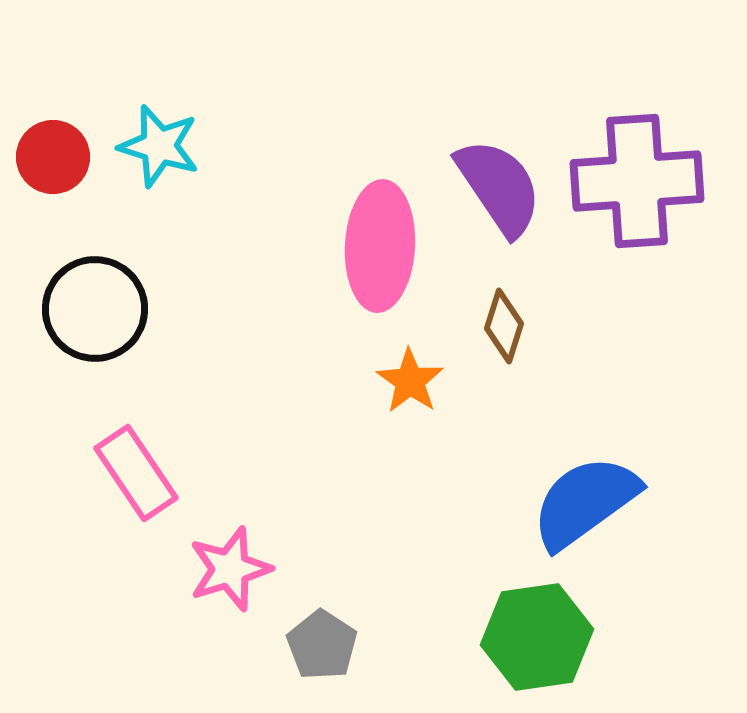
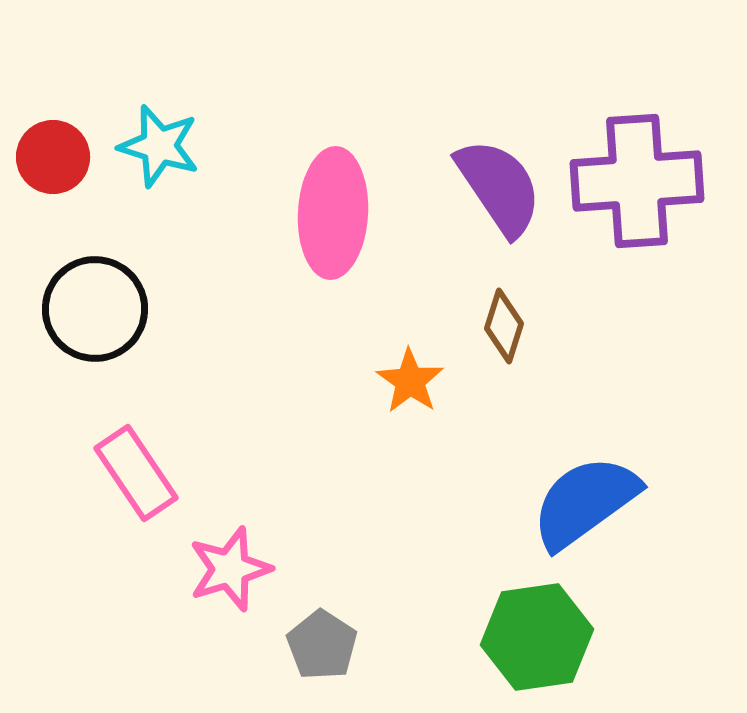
pink ellipse: moved 47 px left, 33 px up
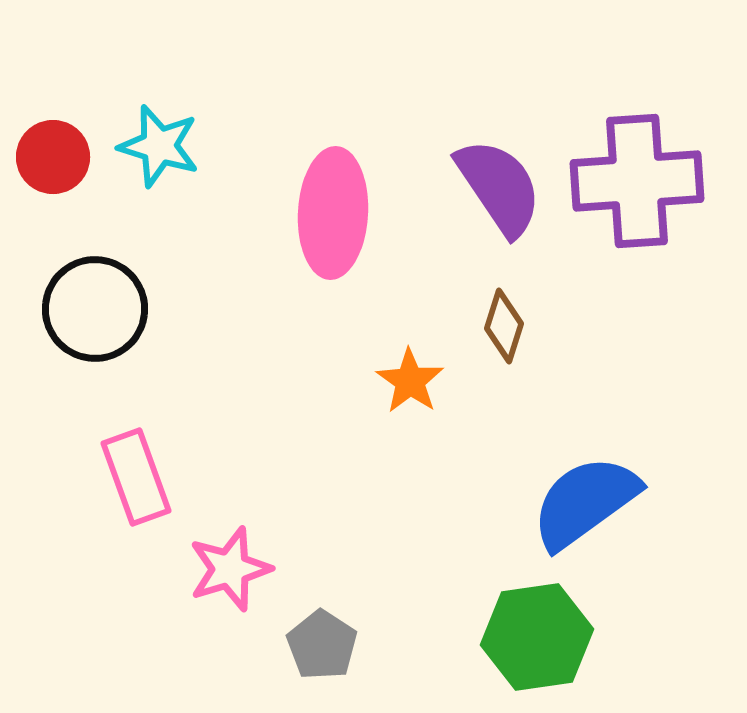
pink rectangle: moved 4 px down; rotated 14 degrees clockwise
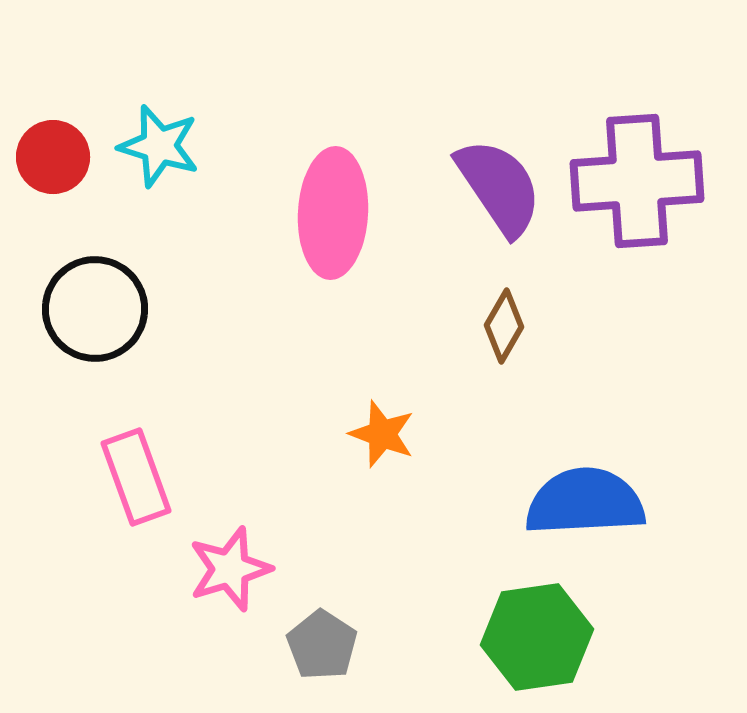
brown diamond: rotated 12 degrees clockwise
orange star: moved 28 px left, 53 px down; rotated 14 degrees counterclockwise
blue semicircle: rotated 33 degrees clockwise
